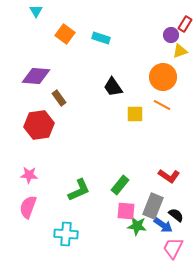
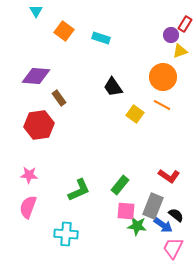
orange square: moved 1 px left, 3 px up
yellow square: rotated 36 degrees clockwise
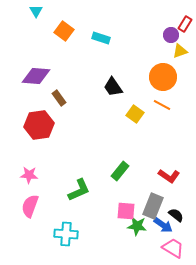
green rectangle: moved 14 px up
pink semicircle: moved 2 px right, 1 px up
pink trapezoid: rotated 95 degrees clockwise
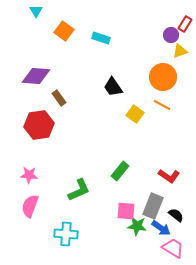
blue arrow: moved 2 px left, 3 px down
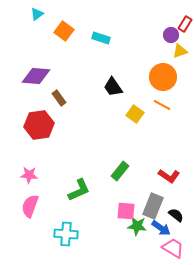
cyan triangle: moved 1 px right, 3 px down; rotated 24 degrees clockwise
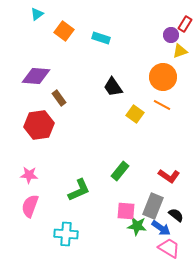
pink trapezoid: moved 4 px left
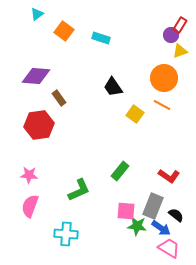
red rectangle: moved 5 px left, 1 px down
orange circle: moved 1 px right, 1 px down
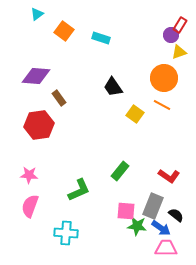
yellow triangle: moved 1 px left, 1 px down
cyan cross: moved 1 px up
pink trapezoid: moved 3 px left; rotated 30 degrees counterclockwise
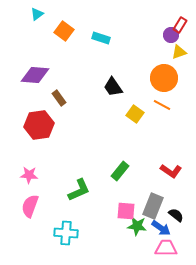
purple diamond: moved 1 px left, 1 px up
red L-shape: moved 2 px right, 5 px up
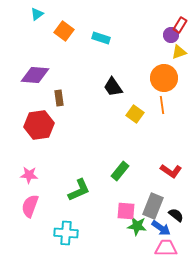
brown rectangle: rotated 28 degrees clockwise
orange line: rotated 54 degrees clockwise
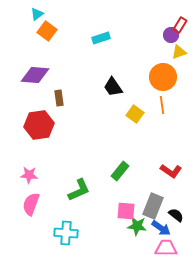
orange square: moved 17 px left
cyan rectangle: rotated 36 degrees counterclockwise
orange circle: moved 1 px left, 1 px up
pink semicircle: moved 1 px right, 2 px up
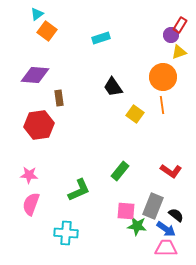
blue arrow: moved 5 px right, 1 px down
